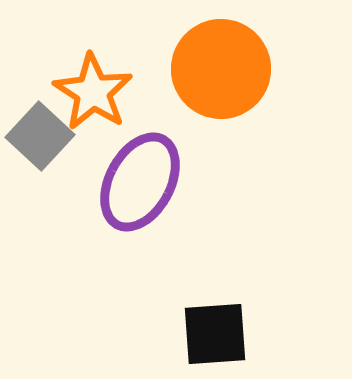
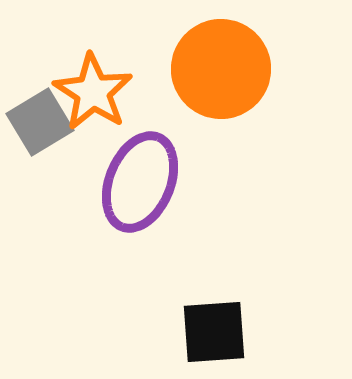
gray square: moved 14 px up; rotated 16 degrees clockwise
purple ellipse: rotated 6 degrees counterclockwise
black square: moved 1 px left, 2 px up
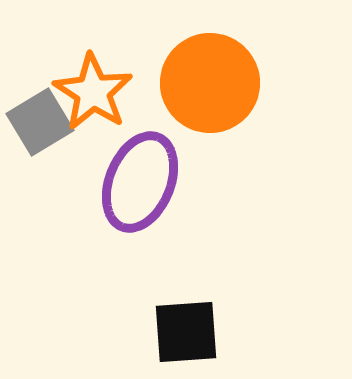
orange circle: moved 11 px left, 14 px down
black square: moved 28 px left
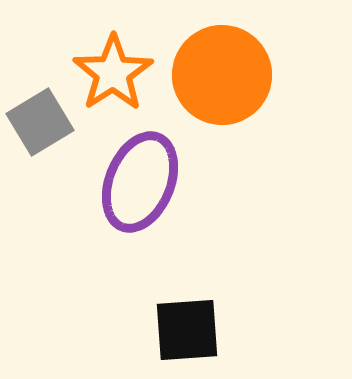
orange circle: moved 12 px right, 8 px up
orange star: moved 20 px right, 19 px up; rotated 6 degrees clockwise
black square: moved 1 px right, 2 px up
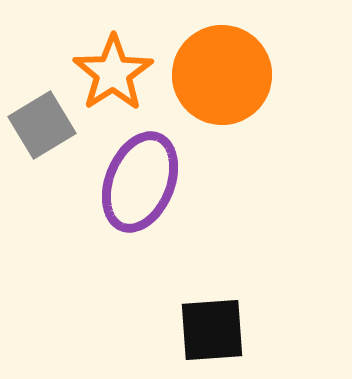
gray square: moved 2 px right, 3 px down
black square: moved 25 px right
